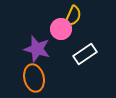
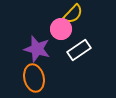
yellow semicircle: moved 2 px up; rotated 20 degrees clockwise
white rectangle: moved 6 px left, 4 px up
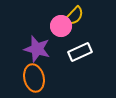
yellow semicircle: moved 1 px right, 2 px down
pink circle: moved 3 px up
white rectangle: moved 1 px right, 2 px down; rotated 10 degrees clockwise
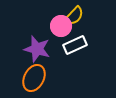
white rectangle: moved 5 px left, 7 px up
orange ellipse: rotated 40 degrees clockwise
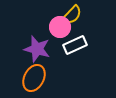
yellow semicircle: moved 2 px left, 1 px up
pink circle: moved 1 px left, 1 px down
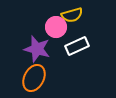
yellow semicircle: rotated 30 degrees clockwise
pink circle: moved 4 px left
white rectangle: moved 2 px right, 1 px down
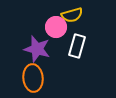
white rectangle: rotated 50 degrees counterclockwise
orange ellipse: moved 1 px left; rotated 32 degrees counterclockwise
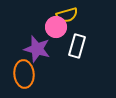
yellow semicircle: moved 5 px left
orange ellipse: moved 9 px left, 4 px up
